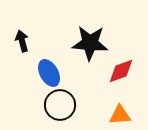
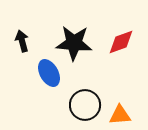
black star: moved 16 px left
red diamond: moved 29 px up
black circle: moved 25 px right
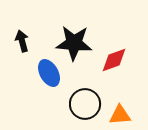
red diamond: moved 7 px left, 18 px down
black circle: moved 1 px up
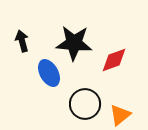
orange triangle: rotated 35 degrees counterclockwise
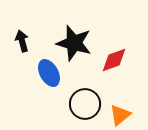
black star: rotated 12 degrees clockwise
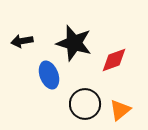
black arrow: rotated 85 degrees counterclockwise
blue ellipse: moved 2 px down; rotated 8 degrees clockwise
orange triangle: moved 5 px up
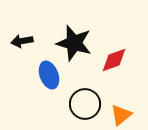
orange triangle: moved 1 px right, 5 px down
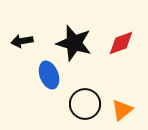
red diamond: moved 7 px right, 17 px up
orange triangle: moved 1 px right, 5 px up
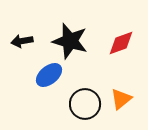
black star: moved 4 px left, 2 px up
blue ellipse: rotated 72 degrees clockwise
orange triangle: moved 1 px left, 11 px up
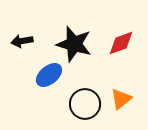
black star: moved 4 px right, 3 px down
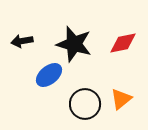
red diamond: moved 2 px right; rotated 8 degrees clockwise
